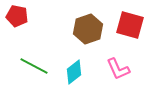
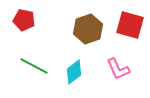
red pentagon: moved 7 px right, 4 px down
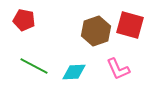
brown hexagon: moved 8 px right, 2 px down
cyan diamond: rotated 35 degrees clockwise
